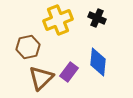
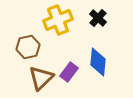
black cross: moved 1 px right; rotated 18 degrees clockwise
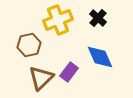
brown hexagon: moved 1 px right, 2 px up
blue diamond: moved 2 px right, 5 px up; rotated 28 degrees counterclockwise
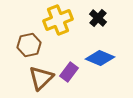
blue diamond: moved 1 px down; rotated 44 degrees counterclockwise
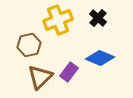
brown triangle: moved 1 px left, 1 px up
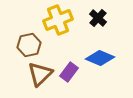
brown triangle: moved 3 px up
